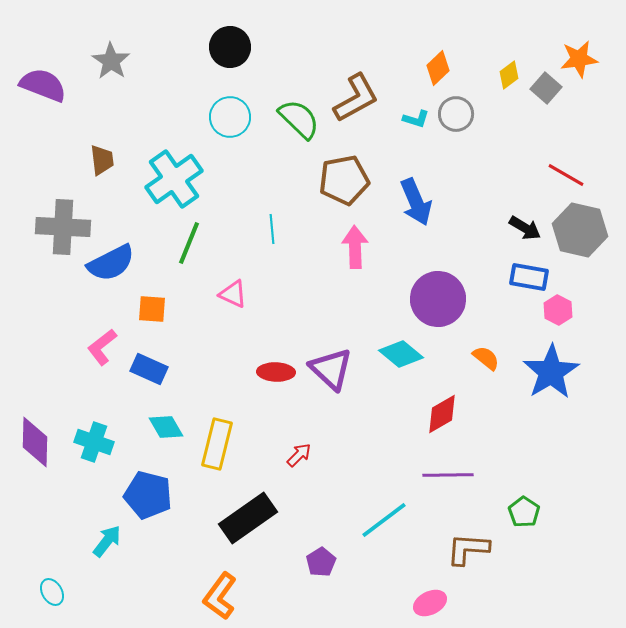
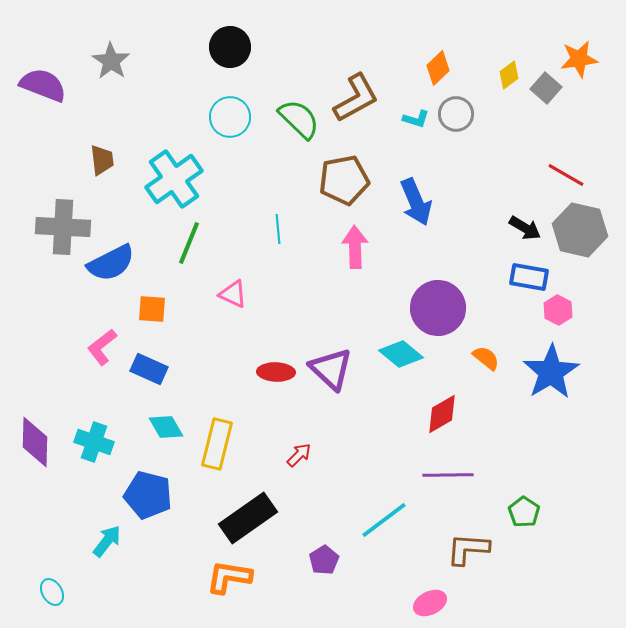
cyan line at (272, 229): moved 6 px right
purple circle at (438, 299): moved 9 px down
purple pentagon at (321, 562): moved 3 px right, 2 px up
orange L-shape at (220, 596): moved 9 px right, 19 px up; rotated 63 degrees clockwise
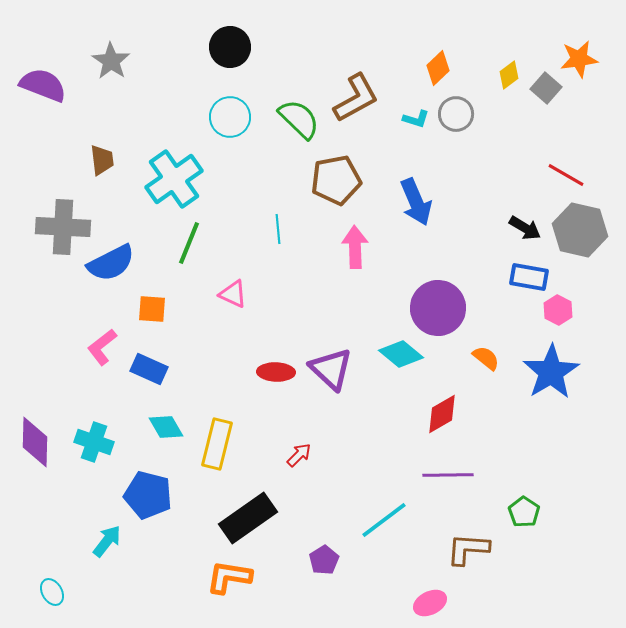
brown pentagon at (344, 180): moved 8 px left
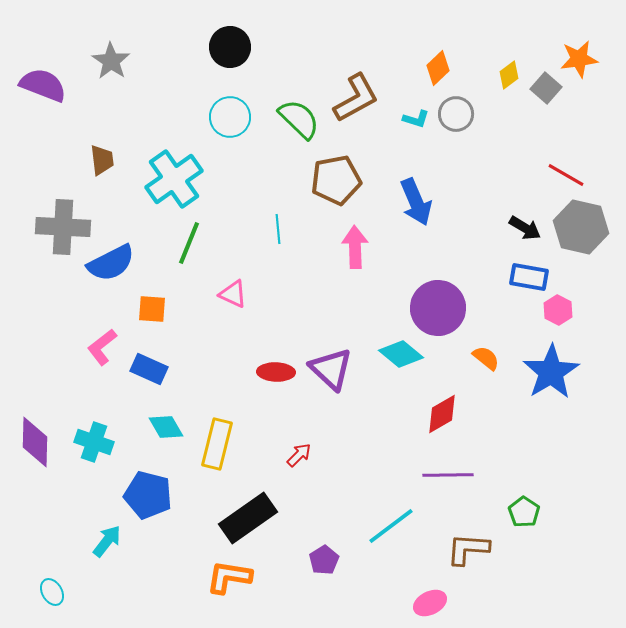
gray hexagon at (580, 230): moved 1 px right, 3 px up
cyan line at (384, 520): moved 7 px right, 6 px down
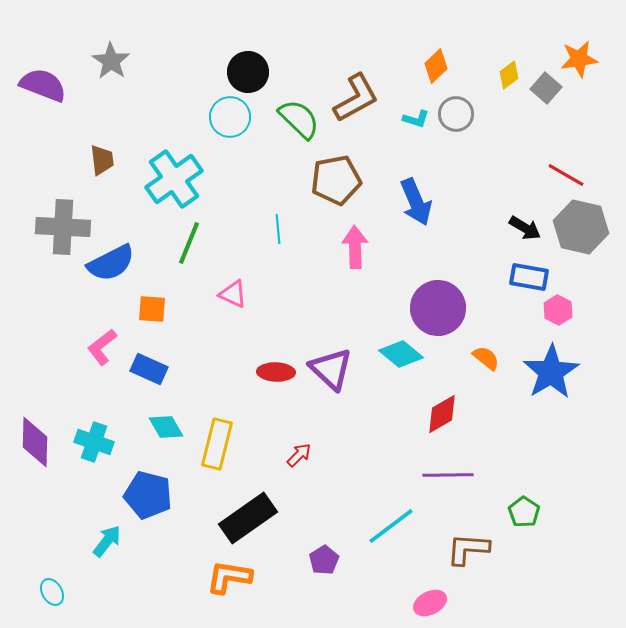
black circle at (230, 47): moved 18 px right, 25 px down
orange diamond at (438, 68): moved 2 px left, 2 px up
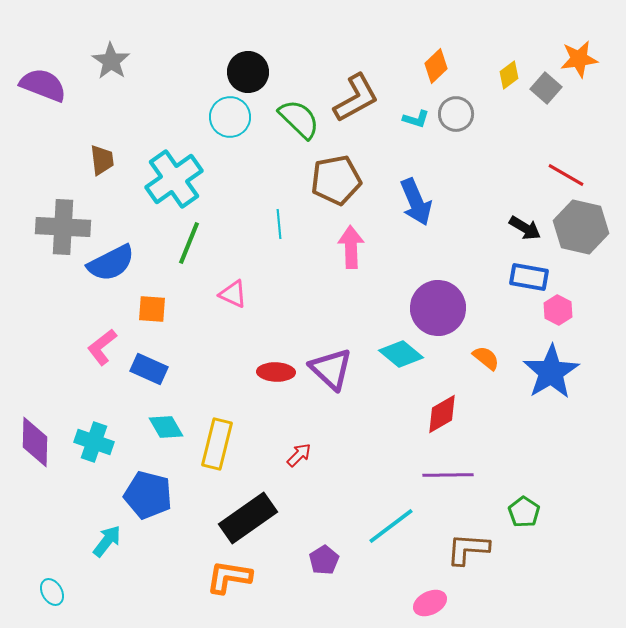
cyan line at (278, 229): moved 1 px right, 5 px up
pink arrow at (355, 247): moved 4 px left
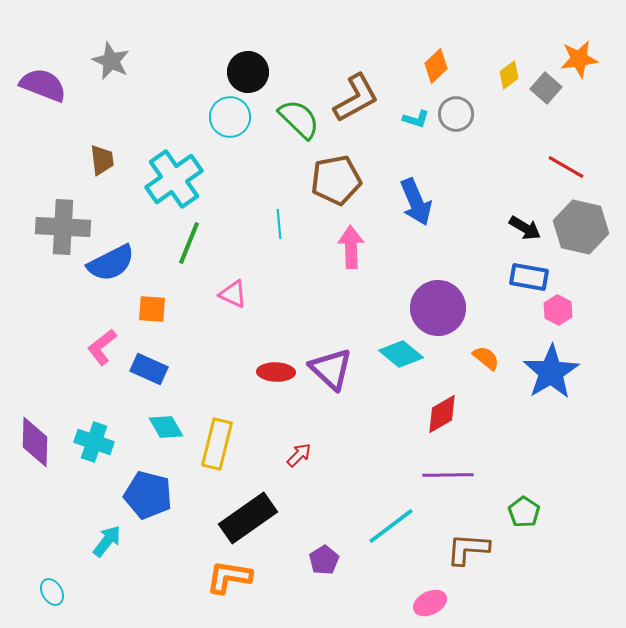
gray star at (111, 61): rotated 9 degrees counterclockwise
red line at (566, 175): moved 8 px up
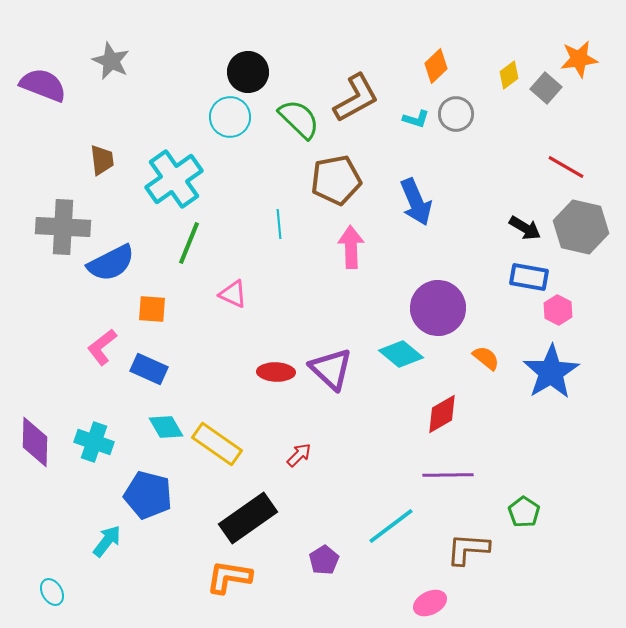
yellow rectangle at (217, 444): rotated 69 degrees counterclockwise
